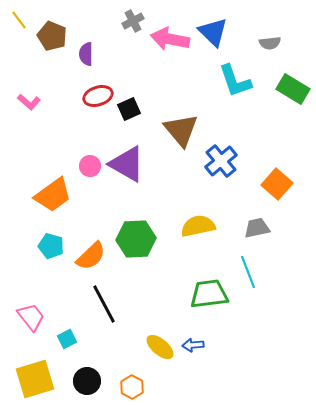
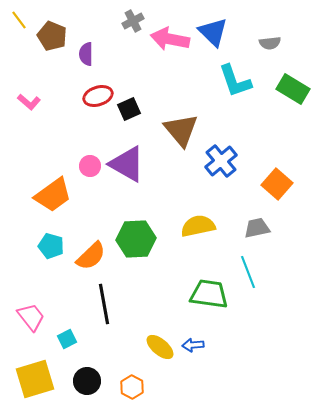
green trapezoid: rotated 15 degrees clockwise
black line: rotated 18 degrees clockwise
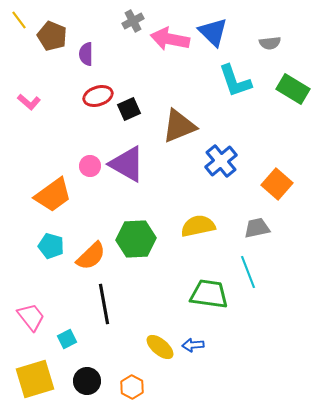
brown triangle: moved 2 px left, 4 px up; rotated 48 degrees clockwise
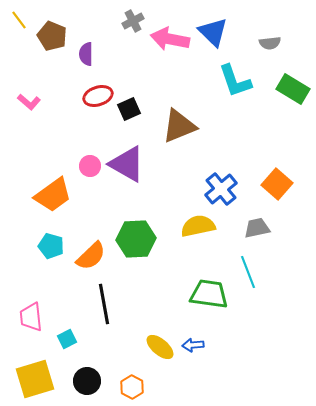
blue cross: moved 28 px down
pink trapezoid: rotated 148 degrees counterclockwise
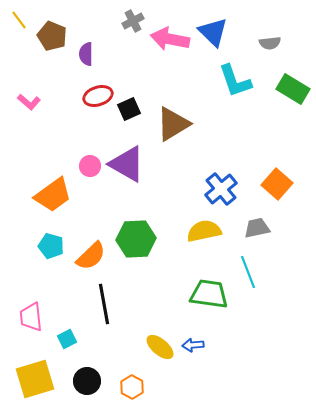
brown triangle: moved 6 px left, 2 px up; rotated 9 degrees counterclockwise
yellow semicircle: moved 6 px right, 5 px down
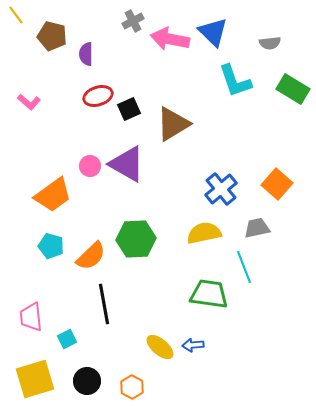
yellow line: moved 3 px left, 5 px up
brown pentagon: rotated 8 degrees counterclockwise
yellow semicircle: moved 2 px down
cyan line: moved 4 px left, 5 px up
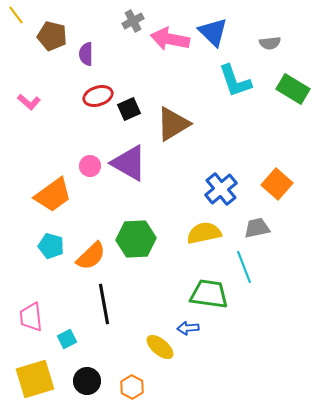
purple triangle: moved 2 px right, 1 px up
blue arrow: moved 5 px left, 17 px up
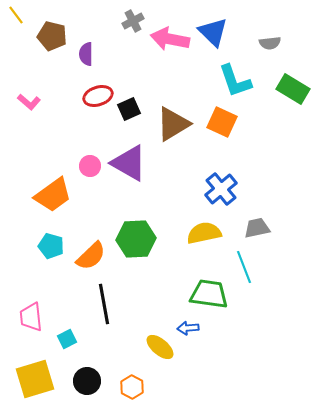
orange square: moved 55 px left, 62 px up; rotated 16 degrees counterclockwise
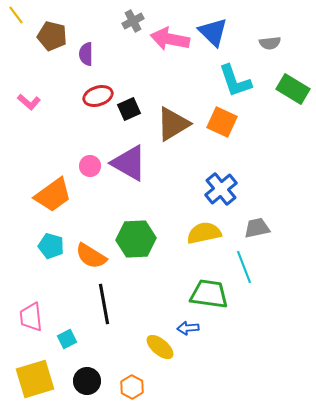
orange semicircle: rotated 76 degrees clockwise
